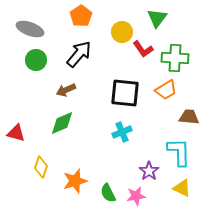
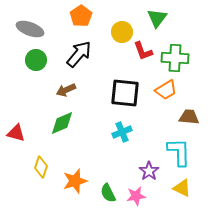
red L-shape: moved 2 px down; rotated 15 degrees clockwise
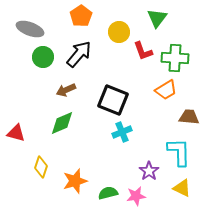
yellow circle: moved 3 px left
green circle: moved 7 px right, 3 px up
black square: moved 12 px left, 7 px down; rotated 16 degrees clockwise
green semicircle: rotated 102 degrees clockwise
